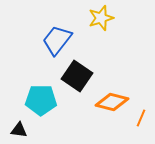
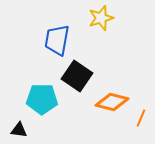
blue trapezoid: rotated 28 degrees counterclockwise
cyan pentagon: moved 1 px right, 1 px up
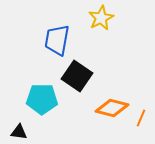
yellow star: rotated 10 degrees counterclockwise
orange diamond: moved 6 px down
black triangle: moved 2 px down
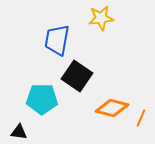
yellow star: rotated 20 degrees clockwise
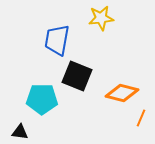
black square: rotated 12 degrees counterclockwise
orange diamond: moved 10 px right, 15 px up
black triangle: moved 1 px right
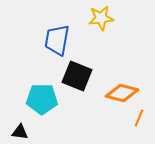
orange line: moved 2 px left
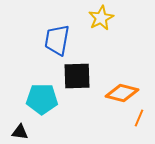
yellow star: rotated 20 degrees counterclockwise
black square: rotated 24 degrees counterclockwise
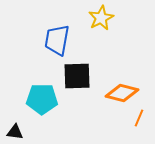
black triangle: moved 5 px left
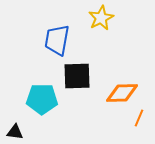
orange diamond: rotated 16 degrees counterclockwise
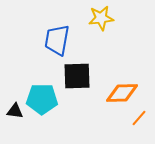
yellow star: rotated 20 degrees clockwise
orange line: rotated 18 degrees clockwise
black triangle: moved 21 px up
